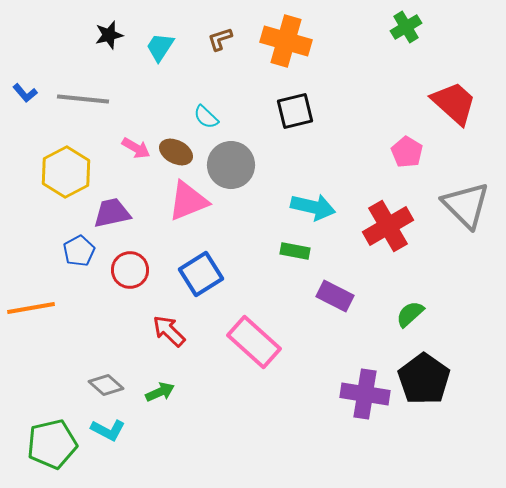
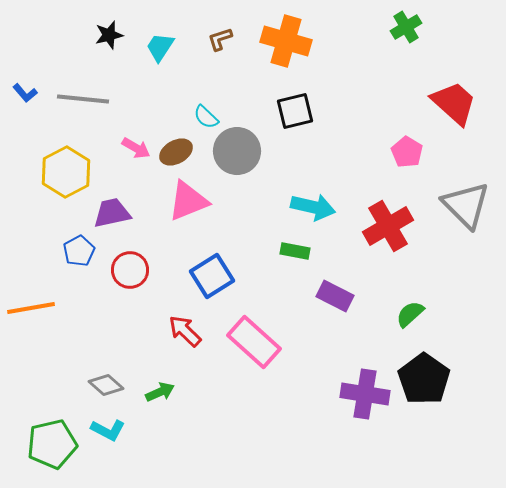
brown ellipse: rotated 56 degrees counterclockwise
gray circle: moved 6 px right, 14 px up
blue square: moved 11 px right, 2 px down
red arrow: moved 16 px right
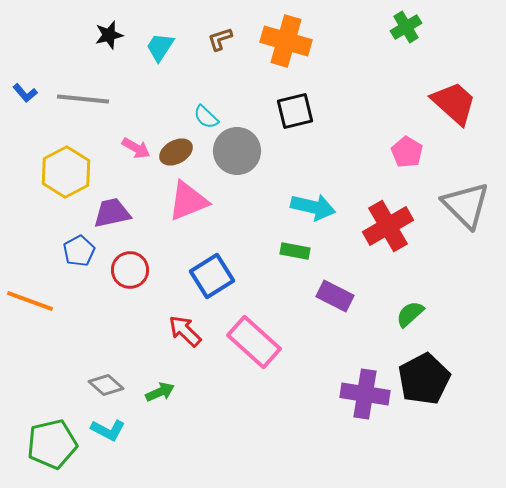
orange line: moved 1 px left, 7 px up; rotated 30 degrees clockwise
black pentagon: rotated 9 degrees clockwise
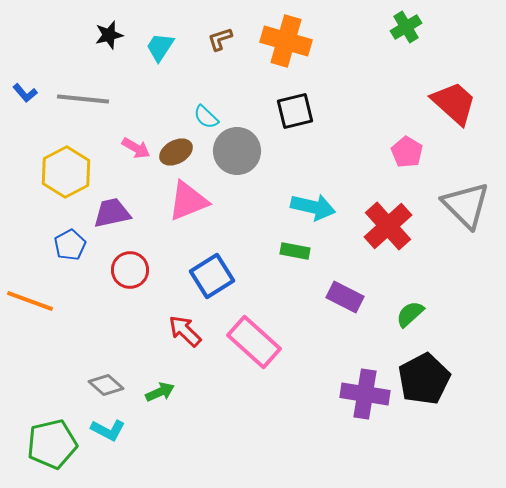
red cross: rotated 12 degrees counterclockwise
blue pentagon: moved 9 px left, 6 px up
purple rectangle: moved 10 px right, 1 px down
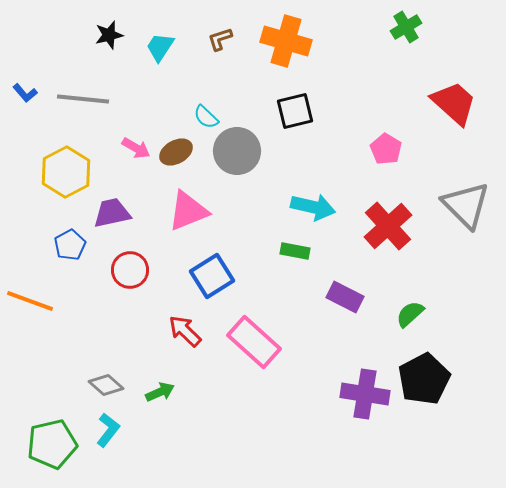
pink pentagon: moved 21 px left, 3 px up
pink triangle: moved 10 px down
cyan L-shape: rotated 80 degrees counterclockwise
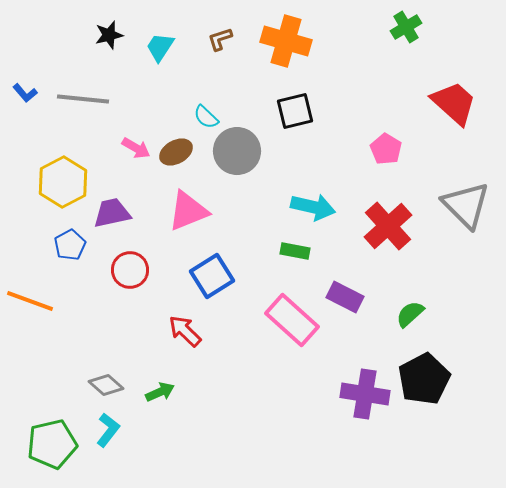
yellow hexagon: moved 3 px left, 10 px down
pink rectangle: moved 38 px right, 22 px up
